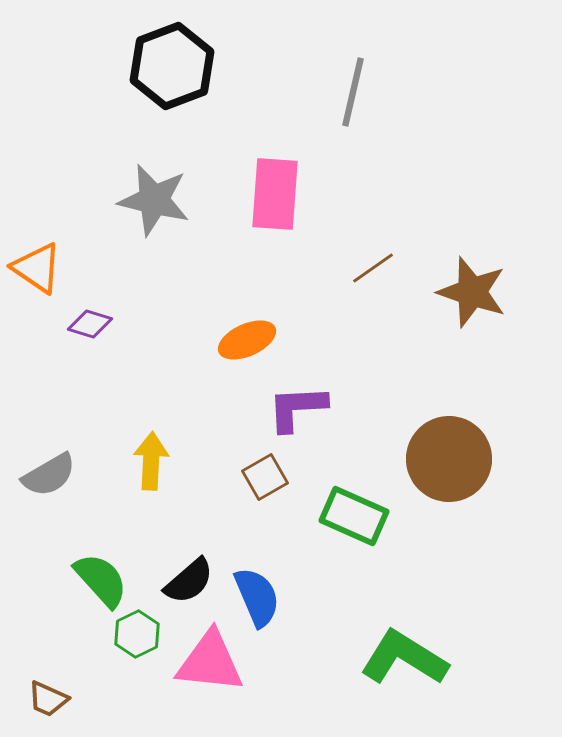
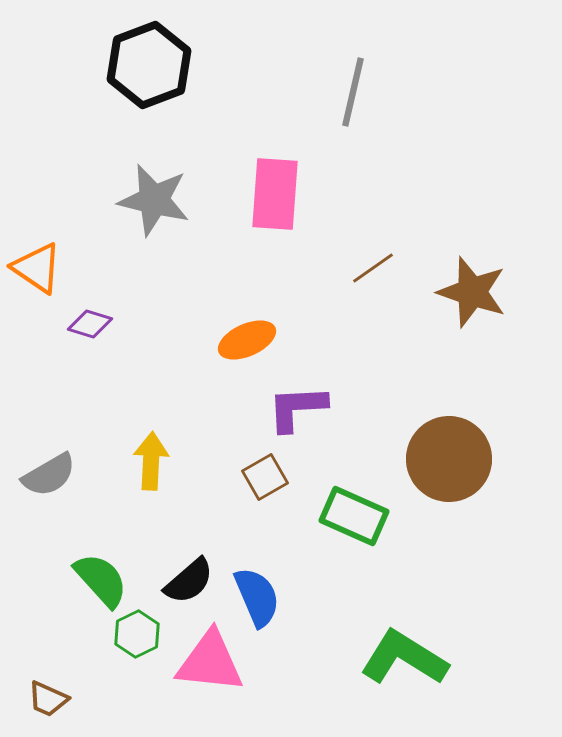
black hexagon: moved 23 px left, 1 px up
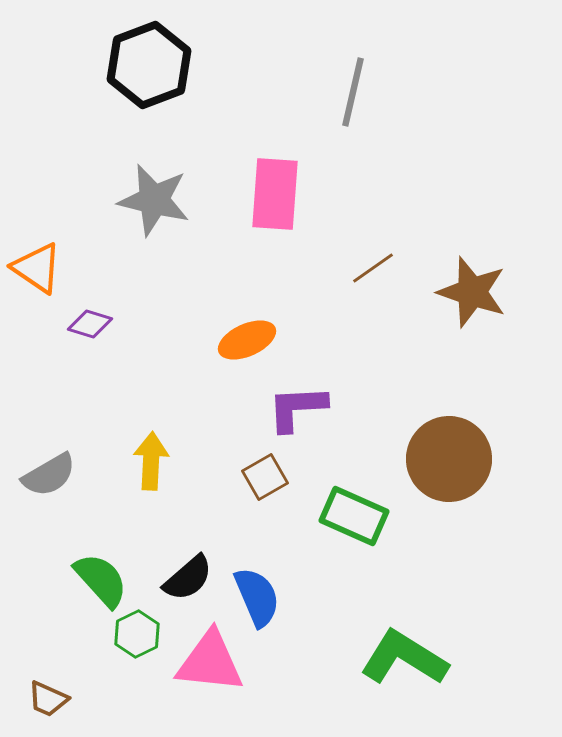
black semicircle: moved 1 px left, 3 px up
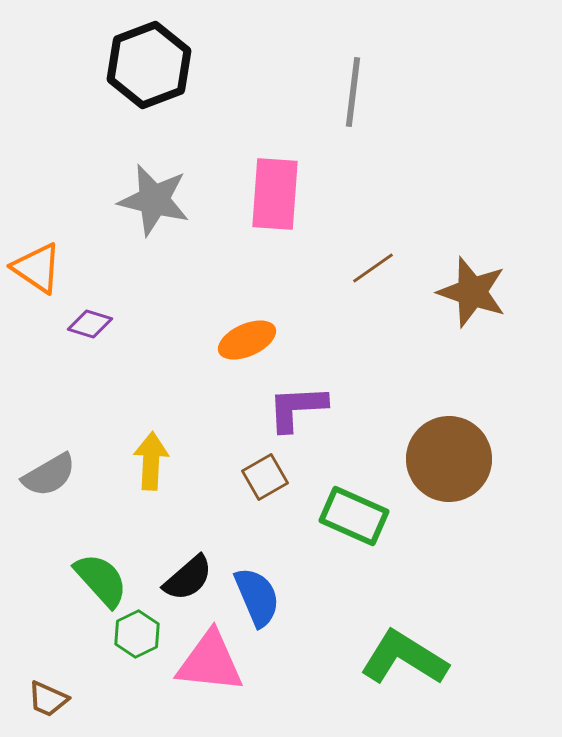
gray line: rotated 6 degrees counterclockwise
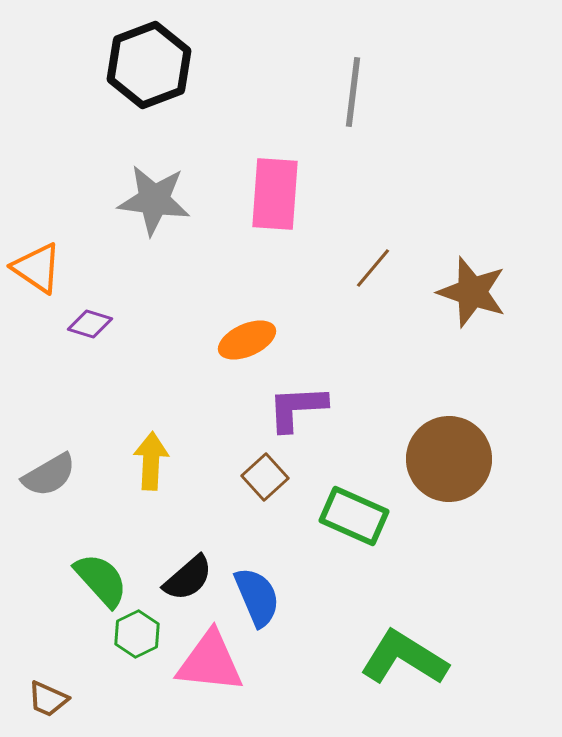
gray star: rotated 6 degrees counterclockwise
brown line: rotated 15 degrees counterclockwise
brown square: rotated 12 degrees counterclockwise
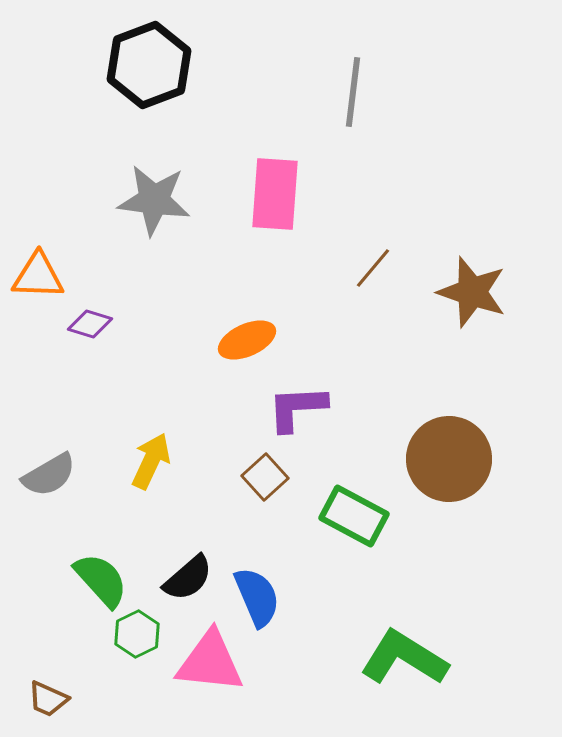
orange triangle: moved 1 px right, 8 px down; rotated 32 degrees counterclockwise
yellow arrow: rotated 22 degrees clockwise
green rectangle: rotated 4 degrees clockwise
